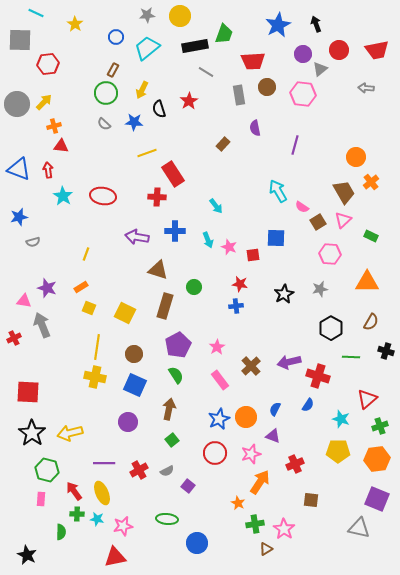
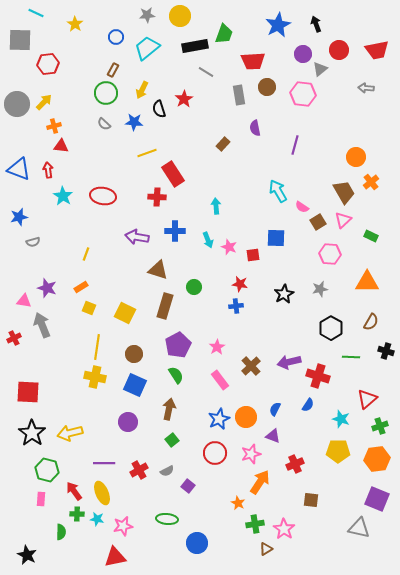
red star at (189, 101): moved 5 px left, 2 px up
cyan arrow at (216, 206): rotated 147 degrees counterclockwise
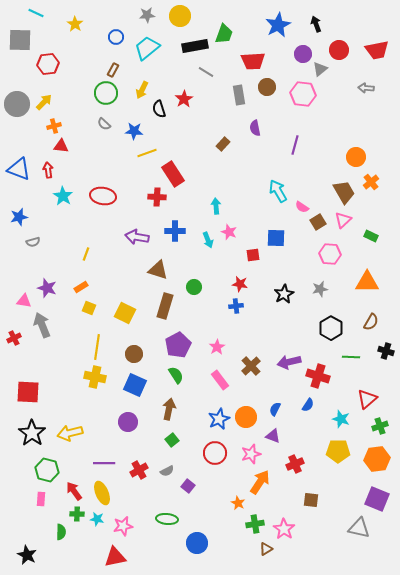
blue star at (134, 122): moved 9 px down
pink star at (229, 247): moved 15 px up
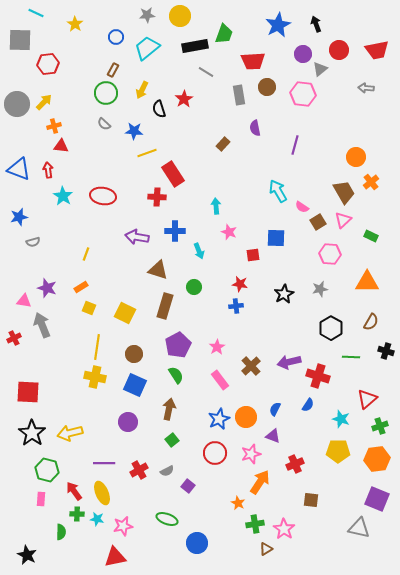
cyan arrow at (208, 240): moved 9 px left, 11 px down
green ellipse at (167, 519): rotated 15 degrees clockwise
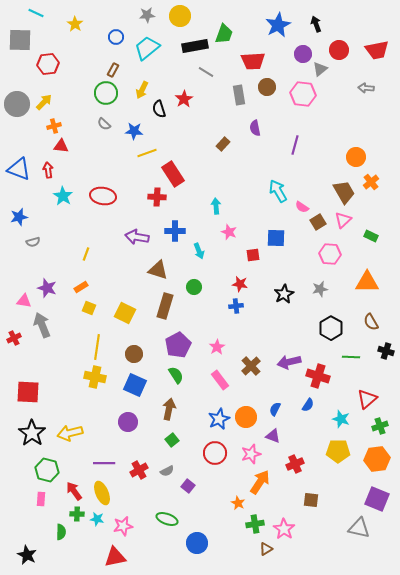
brown semicircle at (371, 322): rotated 120 degrees clockwise
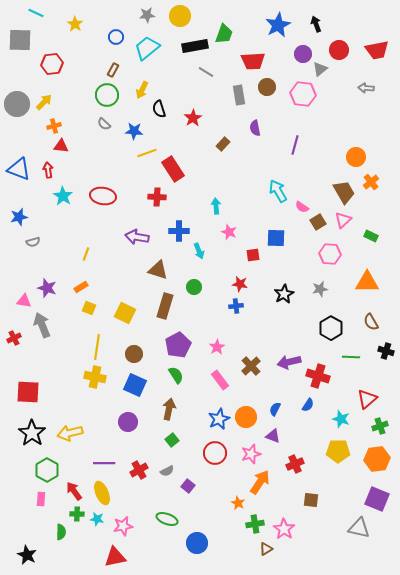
red hexagon at (48, 64): moved 4 px right
green circle at (106, 93): moved 1 px right, 2 px down
red star at (184, 99): moved 9 px right, 19 px down
red rectangle at (173, 174): moved 5 px up
blue cross at (175, 231): moved 4 px right
green hexagon at (47, 470): rotated 15 degrees clockwise
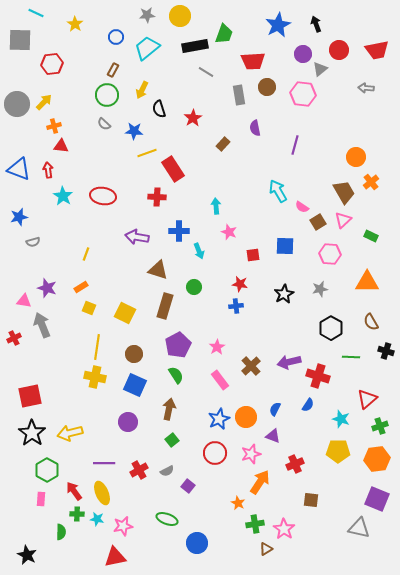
blue square at (276, 238): moved 9 px right, 8 px down
red square at (28, 392): moved 2 px right, 4 px down; rotated 15 degrees counterclockwise
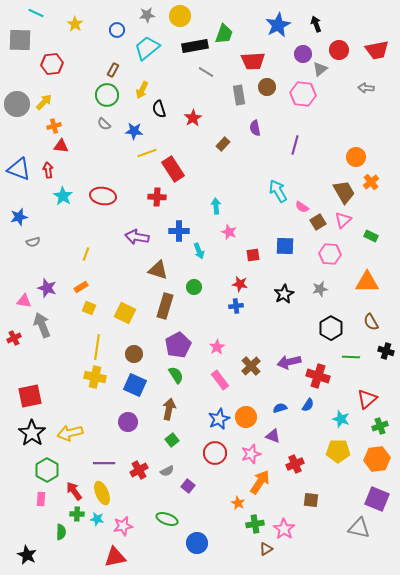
blue circle at (116, 37): moved 1 px right, 7 px up
blue semicircle at (275, 409): moved 5 px right, 1 px up; rotated 48 degrees clockwise
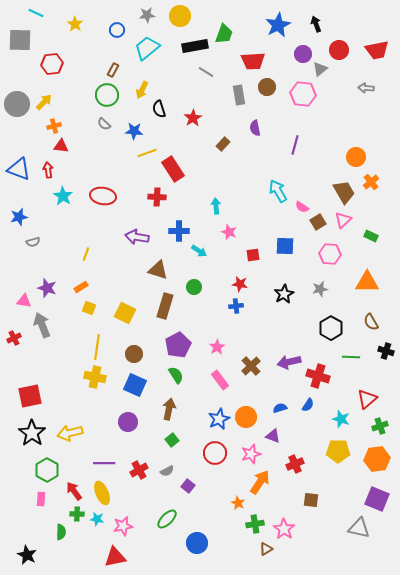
cyan arrow at (199, 251): rotated 35 degrees counterclockwise
green ellipse at (167, 519): rotated 65 degrees counterclockwise
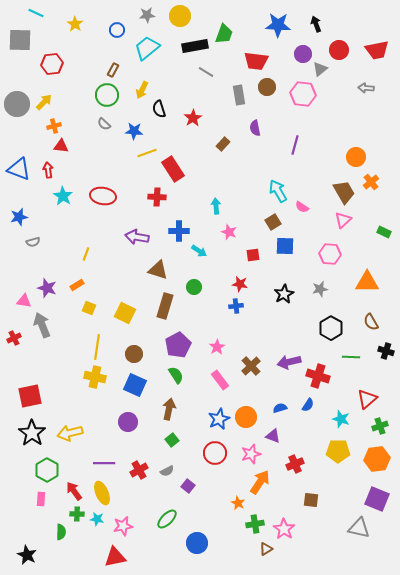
blue star at (278, 25): rotated 30 degrees clockwise
red trapezoid at (253, 61): moved 3 px right; rotated 10 degrees clockwise
brown square at (318, 222): moved 45 px left
green rectangle at (371, 236): moved 13 px right, 4 px up
orange rectangle at (81, 287): moved 4 px left, 2 px up
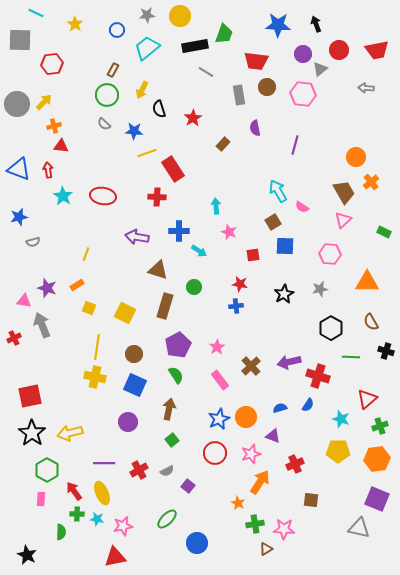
pink star at (284, 529): rotated 30 degrees counterclockwise
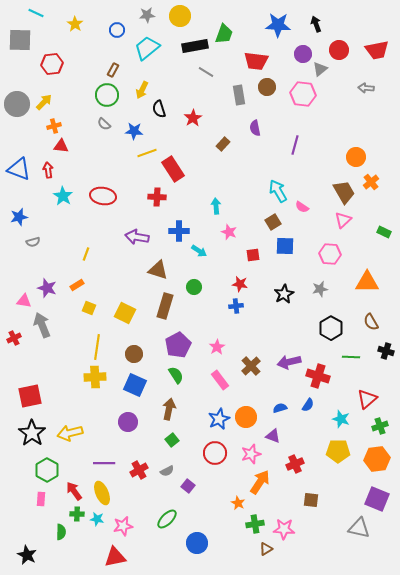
yellow cross at (95, 377): rotated 15 degrees counterclockwise
